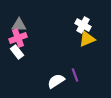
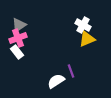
gray triangle: rotated 35 degrees counterclockwise
purple line: moved 4 px left, 4 px up
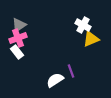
yellow triangle: moved 4 px right
white semicircle: moved 1 px left, 1 px up
